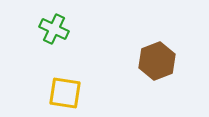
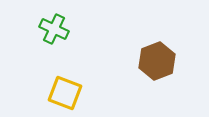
yellow square: rotated 12 degrees clockwise
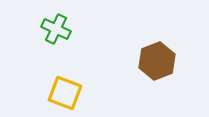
green cross: moved 2 px right
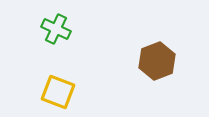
yellow square: moved 7 px left, 1 px up
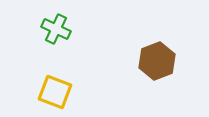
yellow square: moved 3 px left
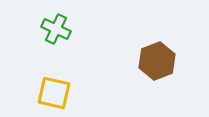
yellow square: moved 1 px left, 1 px down; rotated 8 degrees counterclockwise
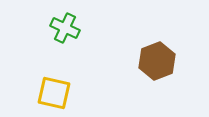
green cross: moved 9 px right, 1 px up
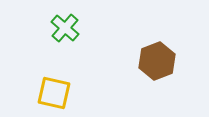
green cross: rotated 16 degrees clockwise
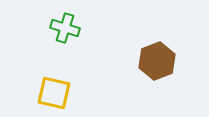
green cross: rotated 24 degrees counterclockwise
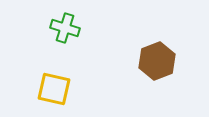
yellow square: moved 4 px up
